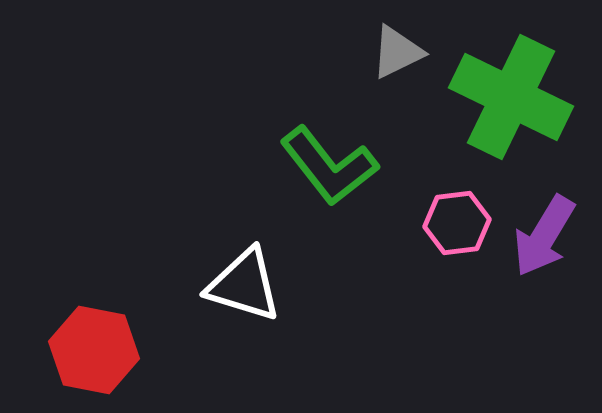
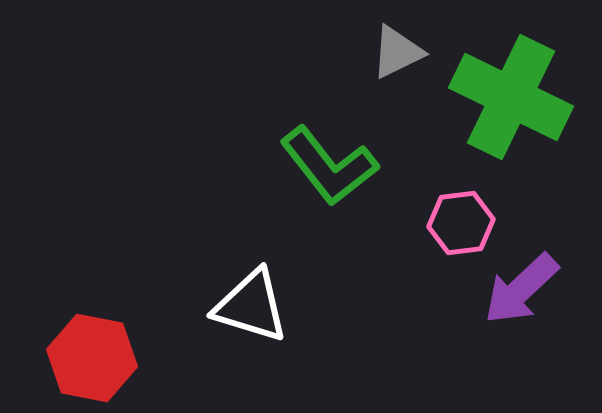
pink hexagon: moved 4 px right
purple arrow: moved 23 px left, 53 px down; rotated 16 degrees clockwise
white triangle: moved 7 px right, 21 px down
red hexagon: moved 2 px left, 8 px down
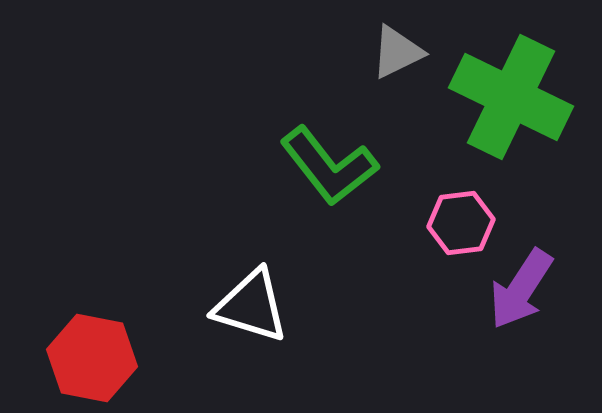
purple arrow: rotated 14 degrees counterclockwise
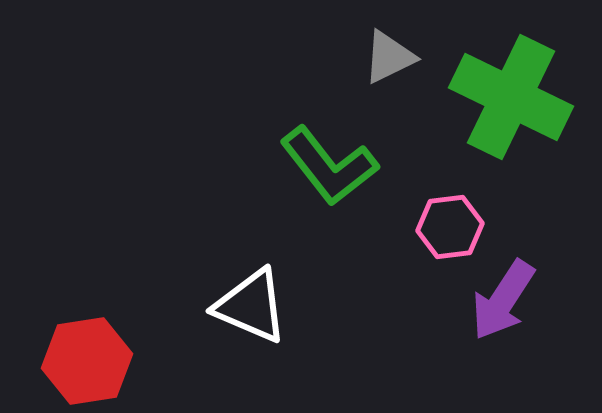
gray triangle: moved 8 px left, 5 px down
pink hexagon: moved 11 px left, 4 px down
purple arrow: moved 18 px left, 11 px down
white triangle: rotated 6 degrees clockwise
red hexagon: moved 5 px left, 3 px down; rotated 20 degrees counterclockwise
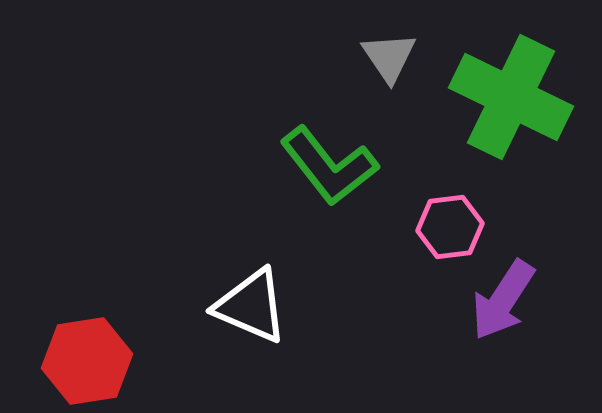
gray triangle: rotated 38 degrees counterclockwise
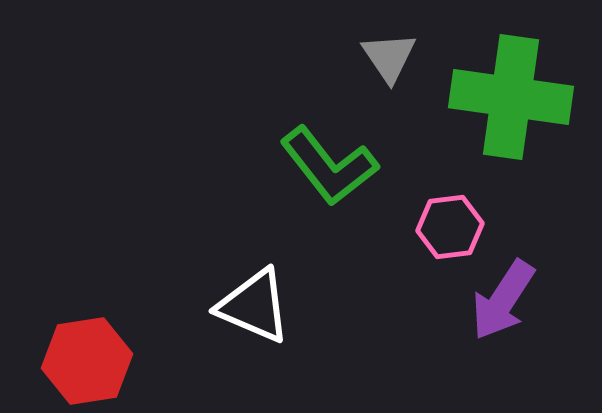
green cross: rotated 18 degrees counterclockwise
white triangle: moved 3 px right
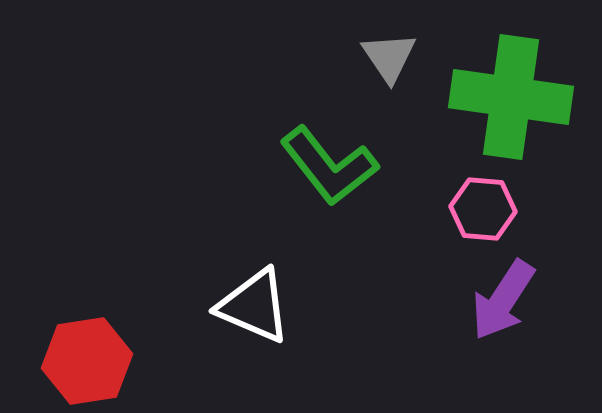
pink hexagon: moved 33 px right, 18 px up; rotated 12 degrees clockwise
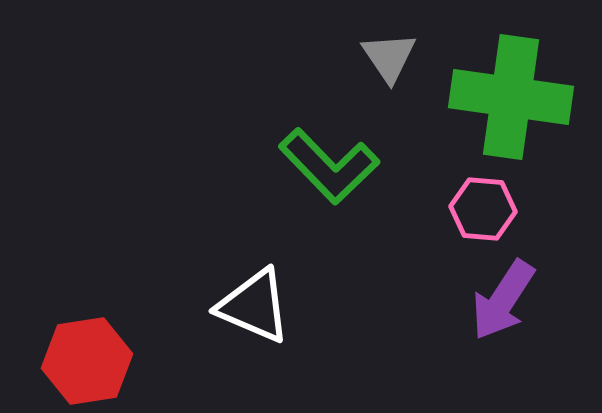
green L-shape: rotated 6 degrees counterclockwise
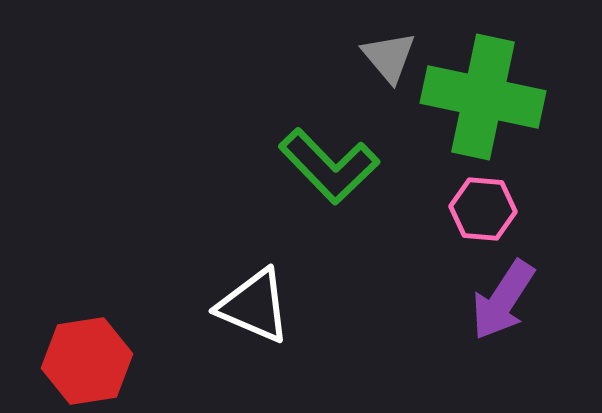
gray triangle: rotated 6 degrees counterclockwise
green cross: moved 28 px left; rotated 4 degrees clockwise
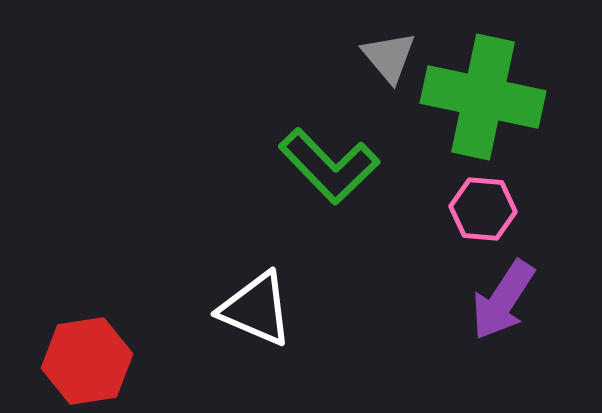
white triangle: moved 2 px right, 3 px down
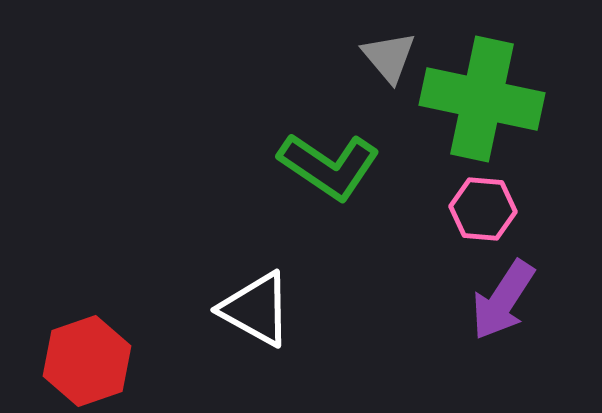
green cross: moved 1 px left, 2 px down
green L-shape: rotated 12 degrees counterclockwise
white triangle: rotated 6 degrees clockwise
red hexagon: rotated 10 degrees counterclockwise
